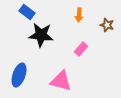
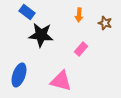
brown star: moved 2 px left, 2 px up
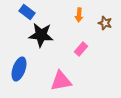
blue ellipse: moved 6 px up
pink triangle: rotated 25 degrees counterclockwise
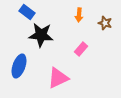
blue ellipse: moved 3 px up
pink triangle: moved 3 px left, 3 px up; rotated 15 degrees counterclockwise
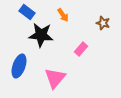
orange arrow: moved 16 px left; rotated 40 degrees counterclockwise
brown star: moved 2 px left
pink triangle: moved 3 px left; rotated 25 degrees counterclockwise
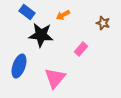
orange arrow: rotated 96 degrees clockwise
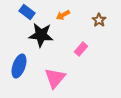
brown star: moved 4 px left, 3 px up; rotated 16 degrees clockwise
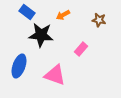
brown star: rotated 24 degrees counterclockwise
pink triangle: moved 3 px up; rotated 50 degrees counterclockwise
